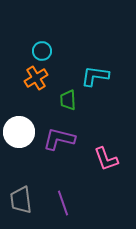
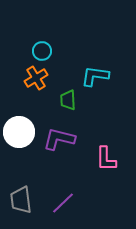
pink L-shape: rotated 20 degrees clockwise
purple line: rotated 65 degrees clockwise
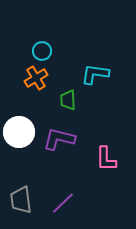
cyan L-shape: moved 2 px up
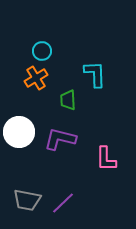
cyan L-shape: rotated 80 degrees clockwise
purple L-shape: moved 1 px right
gray trapezoid: moved 6 px right; rotated 72 degrees counterclockwise
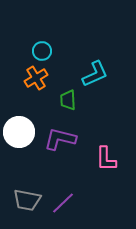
cyan L-shape: rotated 68 degrees clockwise
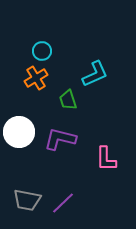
green trapezoid: rotated 15 degrees counterclockwise
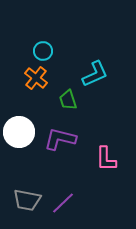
cyan circle: moved 1 px right
orange cross: rotated 20 degrees counterclockwise
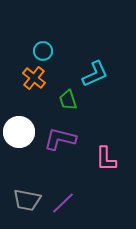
orange cross: moved 2 px left
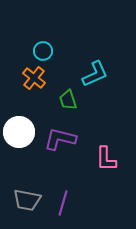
purple line: rotated 30 degrees counterclockwise
